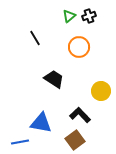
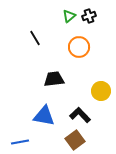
black trapezoid: rotated 40 degrees counterclockwise
blue triangle: moved 3 px right, 7 px up
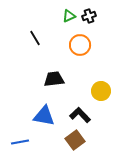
green triangle: rotated 16 degrees clockwise
orange circle: moved 1 px right, 2 px up
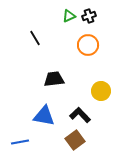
orange circle: moved 8 px right
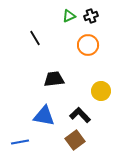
black cross: moved 2 px right
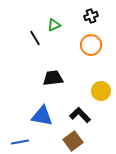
green triangle: moved 15 px left, 9 px down
orange circle: moved 3 px right
black trapezoid: moved 1 px left, 1 px up
blue triangle: moved 2 px left
brown square: moved 2 px left, 1 px down
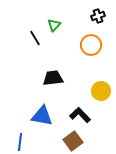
black cross: moved 7 px right
green triangle: rotated 24 degrees counterclockwise
blue line: rotated 72 degrees counterclockwise
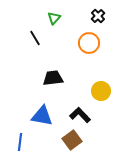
black cross: rotated 24 degrees counterclockwise
green triangle: moved 7 px up
orange circle: moved 2 px left, 2 px up
brown square: moved 1 px left, 1 px up
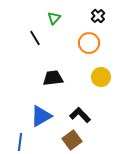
yellow circle: moved 14 px up
blue triangle: moved 1 px left; rotated 40 degrees counterclockwise
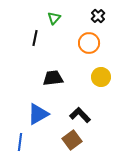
black line: rotated 42 degrees clockwise
blue triangle: moved 3 px left, 2 px up
